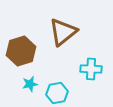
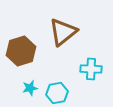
cyan star: moved 4 px down
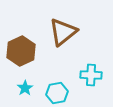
brown hexagon: rotated 8 degrees counterclockwise
cyan cross: moved 6 px down
cyan star: moved 5 px left; rotated 21 degrees counterclockwise
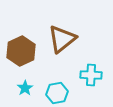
brown triangle: moved 1 px left, 7 px down
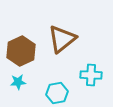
cyan star: moved 7 px left, 6 px up; rotated 28 degrees clockwise
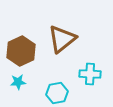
cyan cross: moved 1 px left, 1 px up
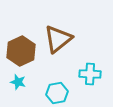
brown triangle: moved 4 px left
cyan star: rotated 21 degrees clockwise
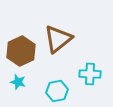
cyan hexagon: moved 2 px up
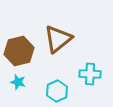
brown hexagon: moved 2 px left; rotated 12 degrees clockwise
cyan hexagon: rotated 15 degrees counterclockwise
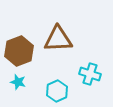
brown triangle: rotated 36 degrees clockwise
brown hexagon: rotated 8 degrees counterclockwise
cyan cross: rotated 15 degrees clockwise
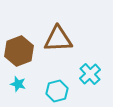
cyan cross: rotated 30 degrees clockwise
cyan star: moved 2 px down
cyan hexagon: rotated 10 degrees clockwise
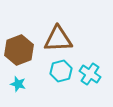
brown hexagon: moved 1 px up
cyan cross: rotated 15 degrees counterclockwise
cyan hexagon: moved 4 px right, 20 px up
